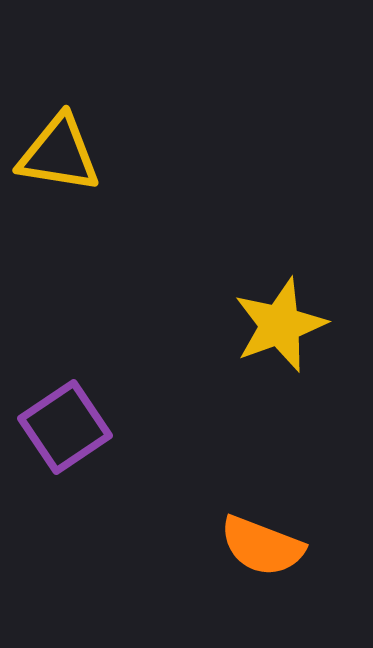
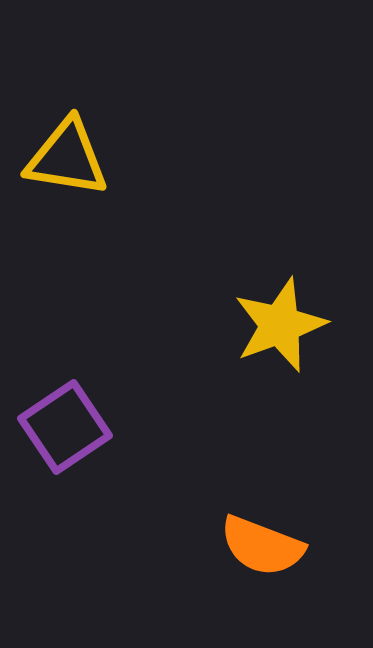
yellow triangle: moved 8 px right, 4 px down
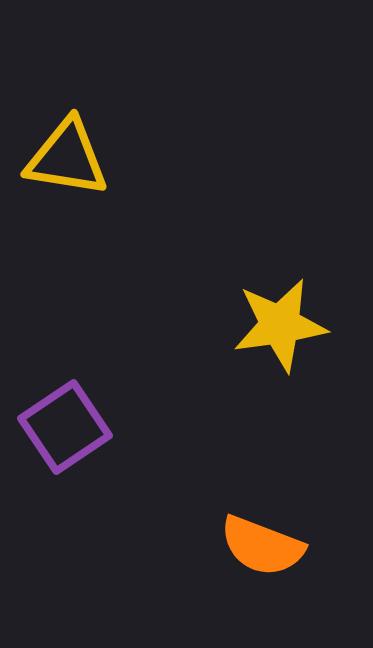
yellow star: rotated 12 degrees clockwise
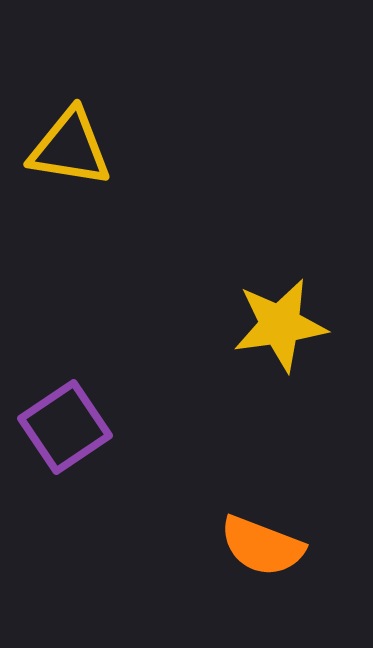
yellow triangle: moved 3 px right, 10 px up
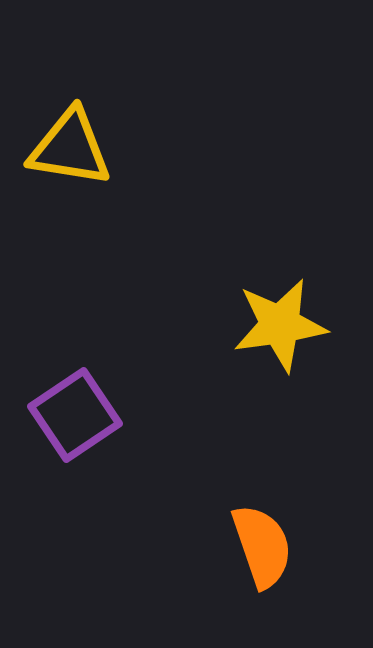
purple square: moved 10 px right, 12 px up
orange semicircle: rotated 130 degrees counterclockwise
